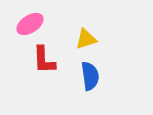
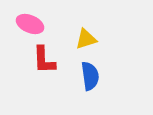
pink ellipse: rotated 56 degrees clockwise
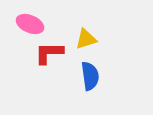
red L-shape: moved 5 px right, 7 px up; rotated 92 degrees clockwise
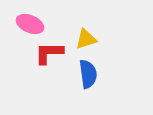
blue semicircle: moved 2 px left, 2 px up
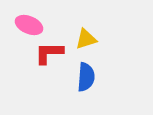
pink ellipse: moved 1 px left, 1 px down
blue semicircle: moved 2 px left, 3 px down; rotated 12 degrees clockwise
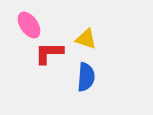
pink ellipse: rotated 32 degrees clockwise
yellow triangle: rotated 35 degrees clockwise
